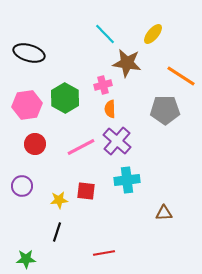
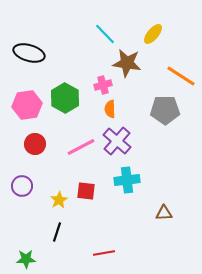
yellow star: rotated 24 degrees counterclockwise
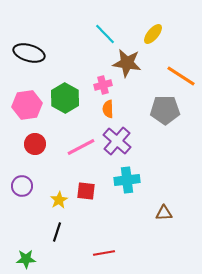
orange semicircle: moved 2 px left
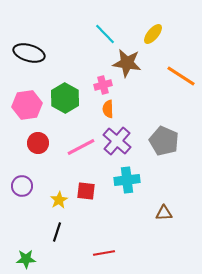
gray pentagon: moved 1 px left, 31 px down; rotated 24 degrees clockwise
red circle: moved 3 px right, 1 px up
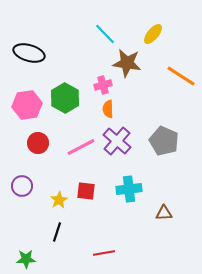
cyan cross: moved 2 px right, 9 px down
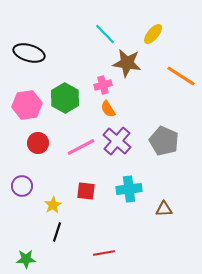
orange semicircle: rotated 30 degrees counterclockwise
yellow star: moved 6 px left, 5 px down
brown triangle: moved 4 px up
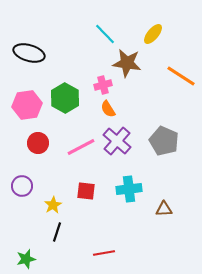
green star: rotated 12 degrees counterclockwise
